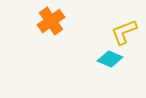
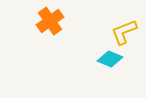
orange cross: moved 1 px left
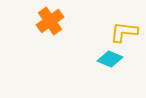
yellow L-shape: rotated 28 degrees clockwise
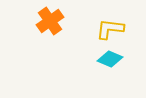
yellow L-shape: moved 14 px left, 3 px up
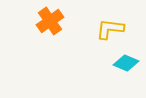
cyan diamond: moved 16 px right, 4 px down
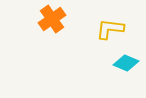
orange cross: moved 2 px right, 2 px up
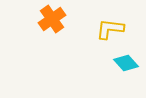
cyan diamond: rotated 25 degrees clockwise
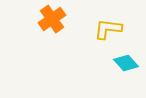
yellow L-shape: moved 2 px left
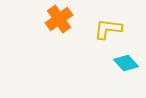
orange cross: moved 7 px right
